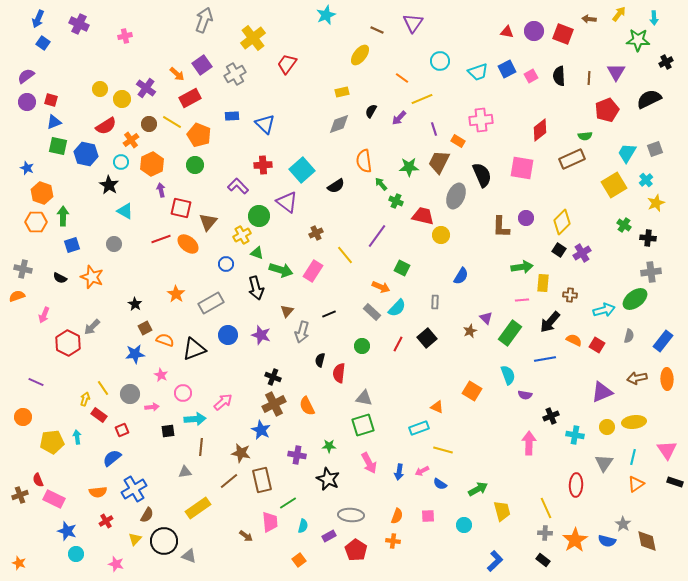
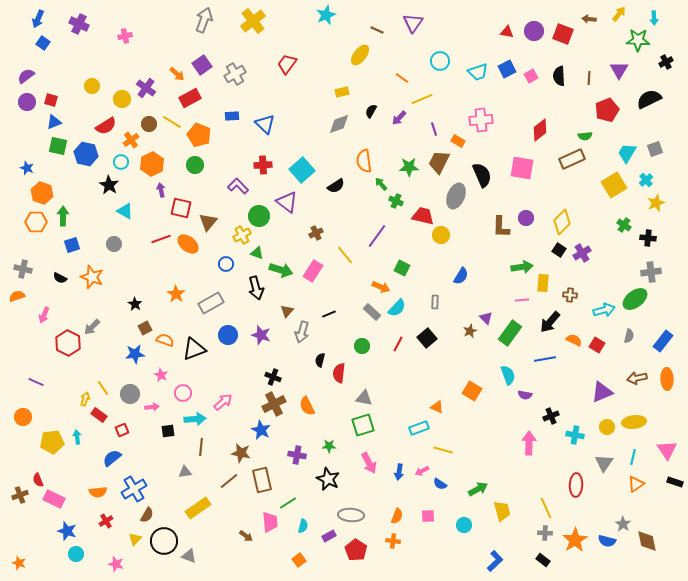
yellow cross at (253, 38): moved 17 px up
purple triangle at (616, 72): moved 3 px right, 2 px up
yellow circle at (100, 89): moved 8 px left, 3 px up
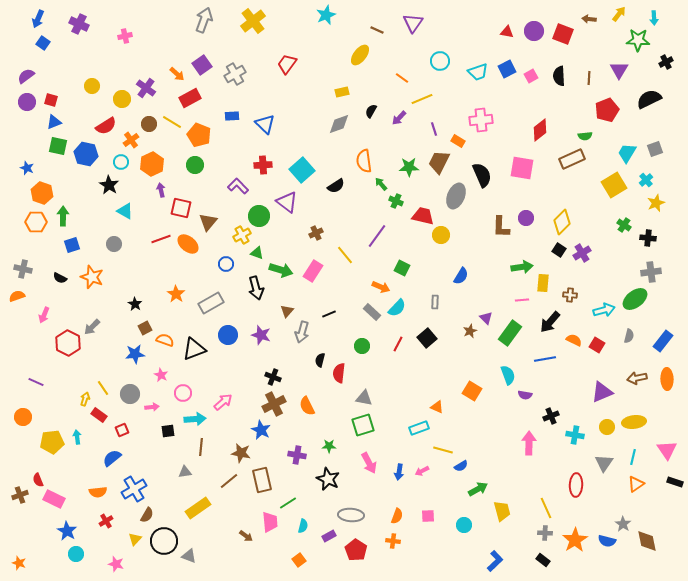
blue semicircle at (440, 484): moved 21 px right, 18 px up; rotated 64 degrees counterclockwise
blue star at (67, 531): rotated 12 degrees clockwise
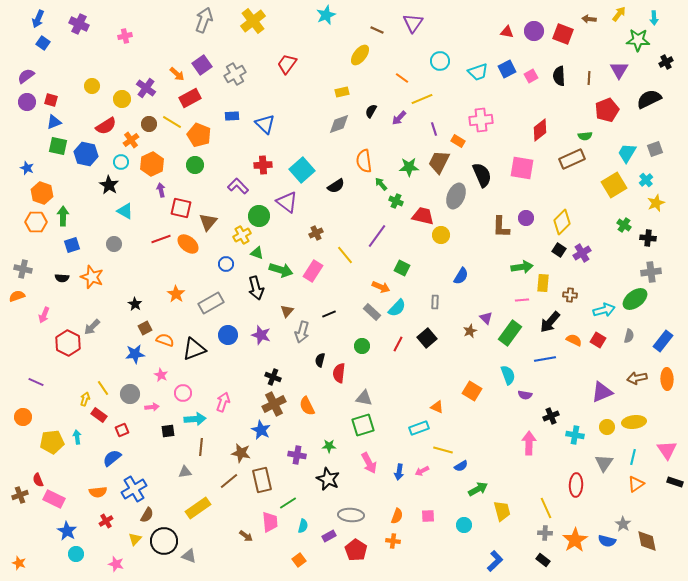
black semicircle at (60, 278): moved 2 px right; rotated 24 degrees counterclockwise
red square at (597, 345): moved 1 px right, 5 px up
pink arrow at (223, 402): rotated 30 degrees counterclockwise
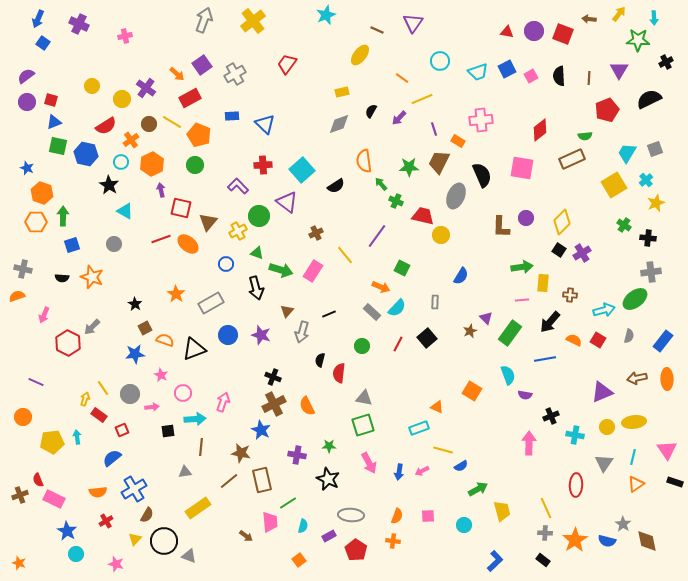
yellow cross at (242, 235): moved 4 px left, 4 px up
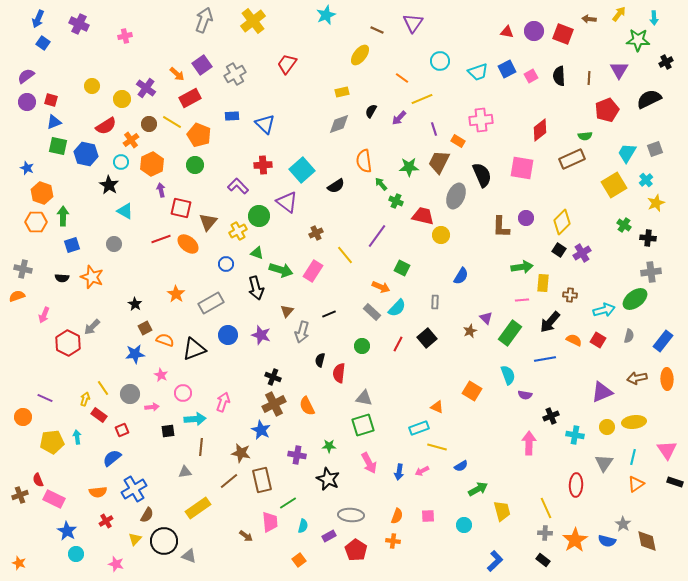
purple line at (36, 382): moved 9 px right, 16 px down
yellow line at (443, 450): moved 6 px left, 3 px up
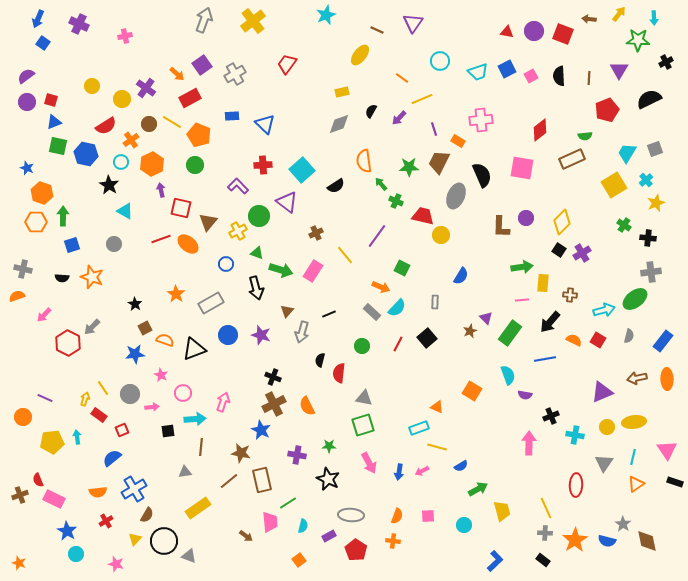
pink arrow at (44, 315): rotated 21 degrees clockwise
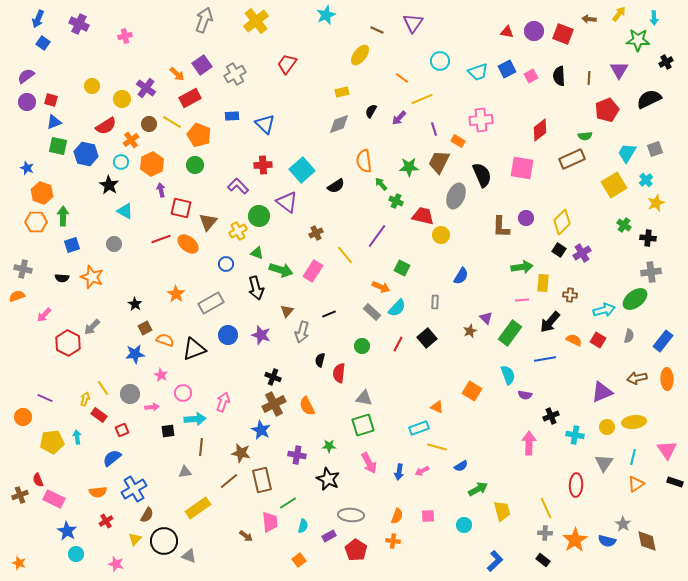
yellow cross at (253, 21): moved 3 px right
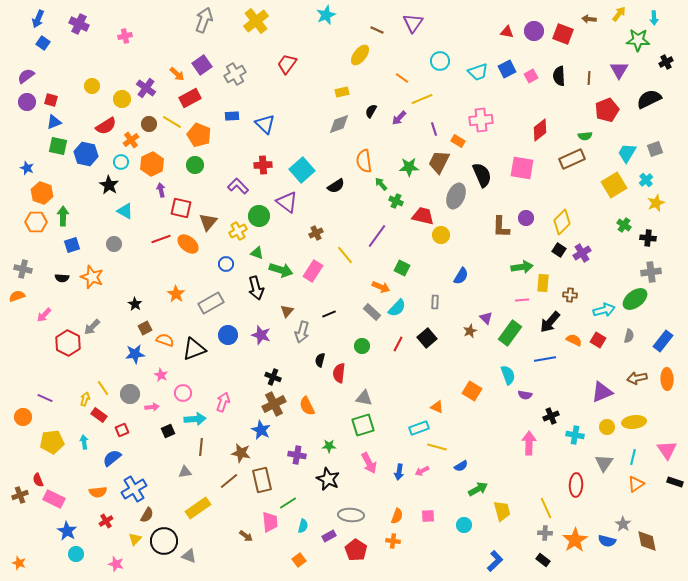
black square at (168, 431): rotated 16 degrees counterclockwise
cyan arrow at (77, 437): moved 7 px right, 5 px down
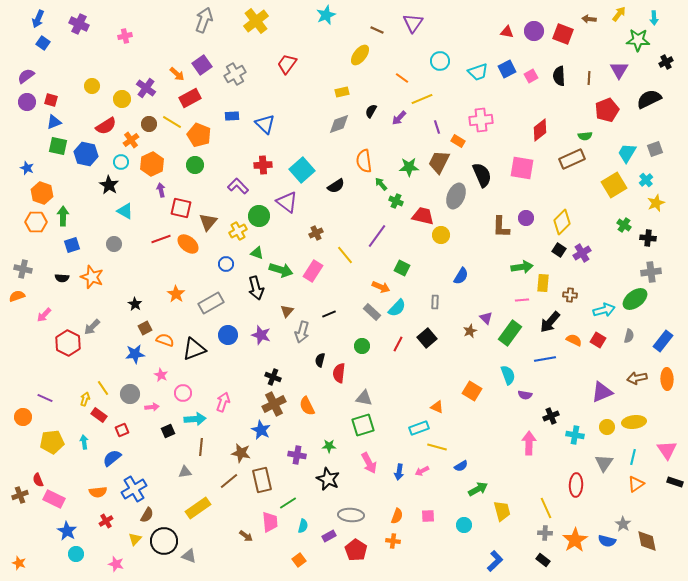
purple line at (434, 129): moved 3 px right, 2 px up
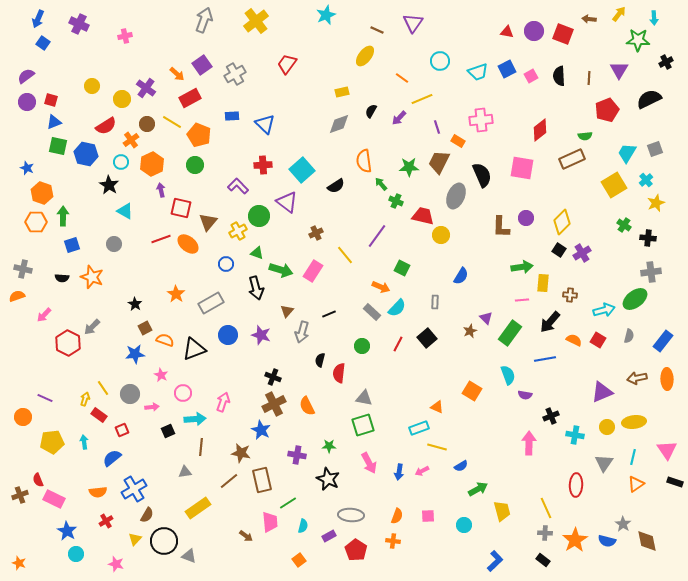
yellow ellipse at (360, 55): moved 5 px right, 1 px down
brown circle at (149, 124): moved 2 px left
